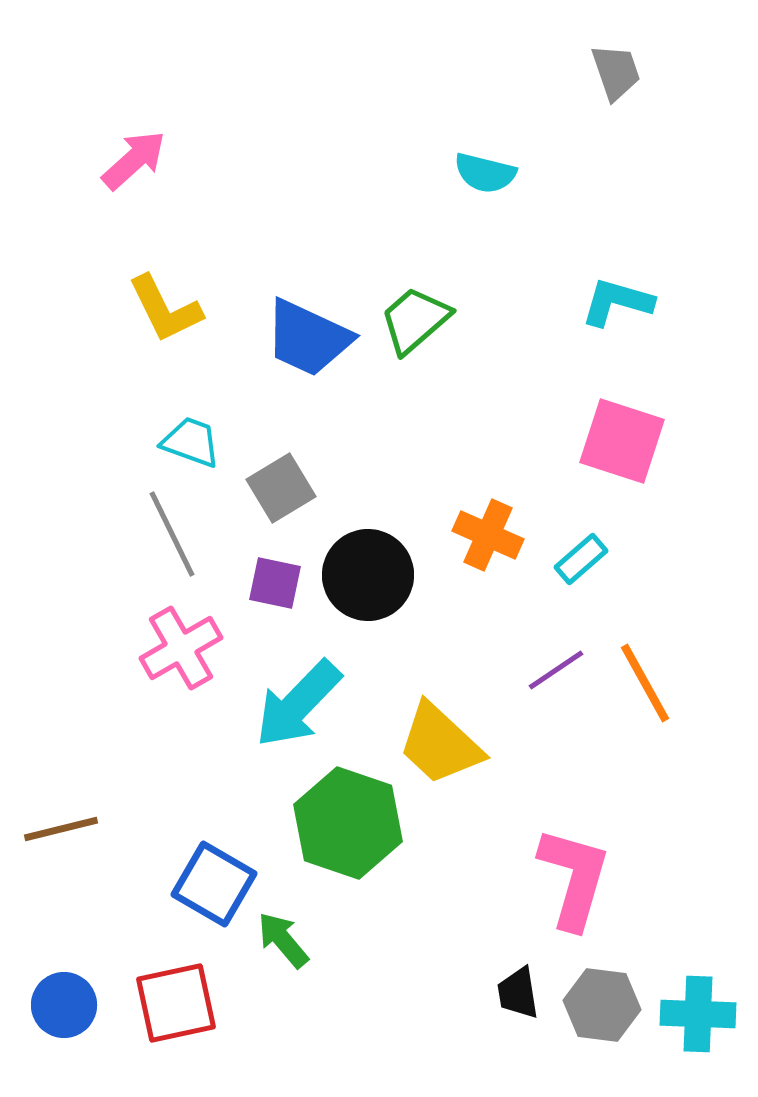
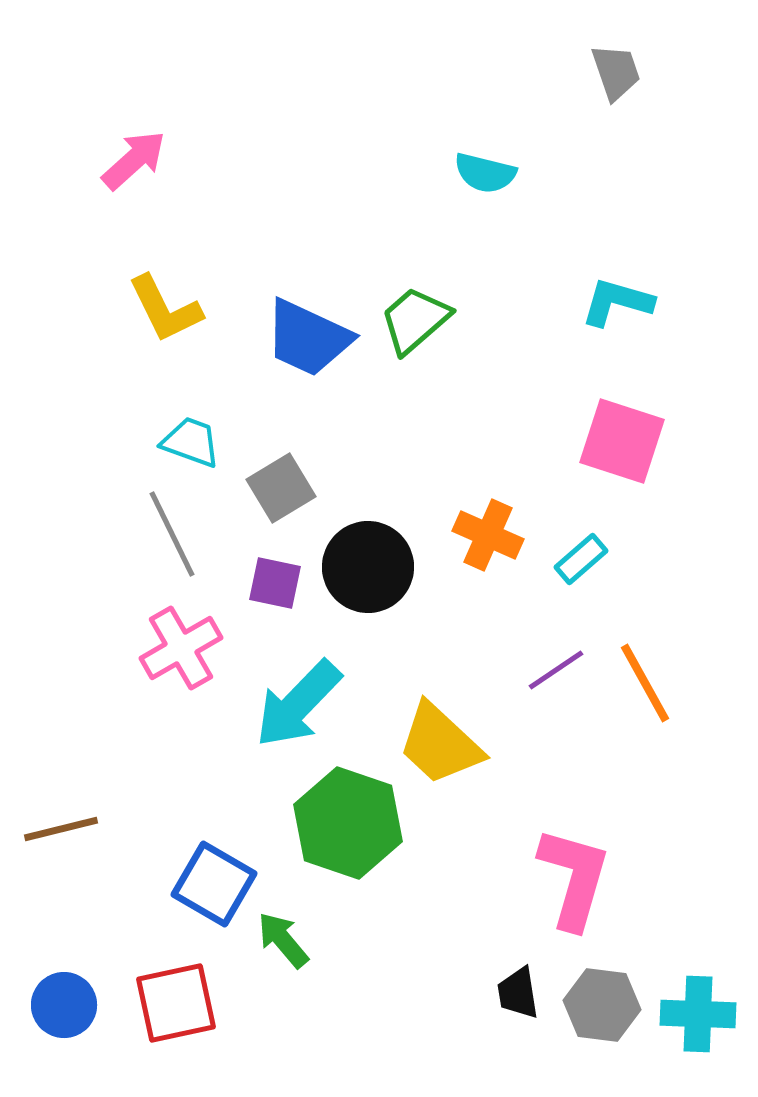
black circle: moved 8 px up
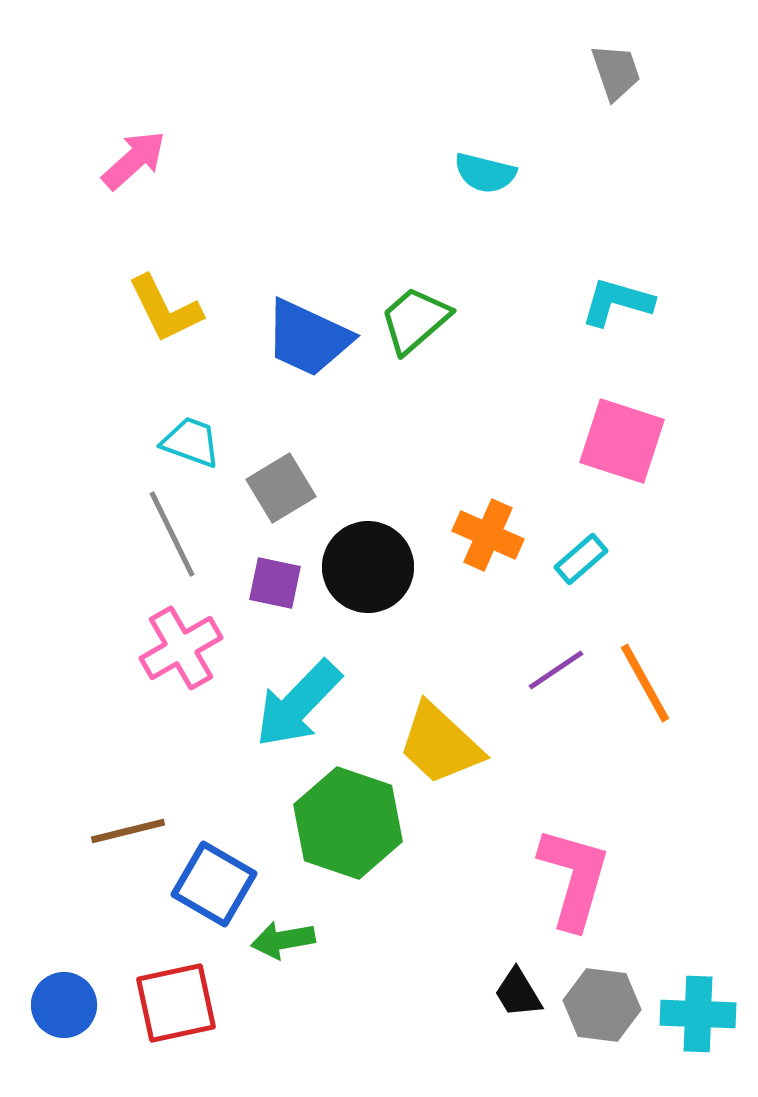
brown line: moved 67 px right, 2 px down
green arrow: rotated 60 degrees counterclockwise
black trapezoid: rotated 22 degrees counterclockwise
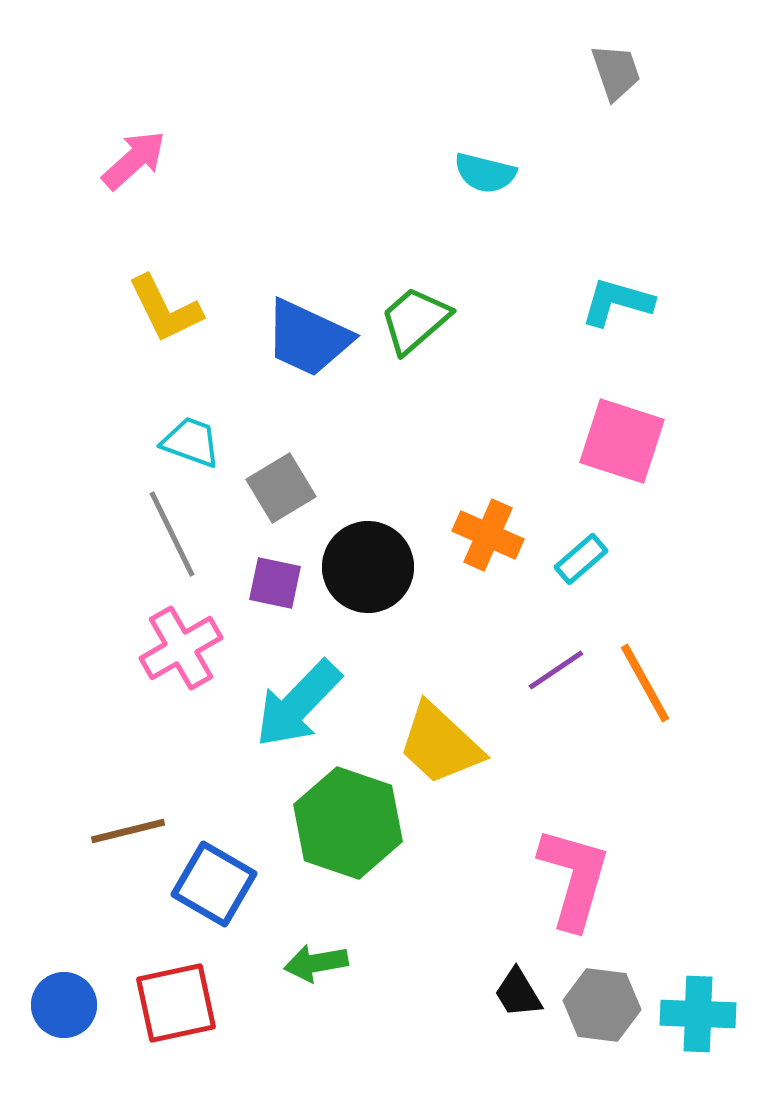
green arrow: moved 33 px right, 23 px down
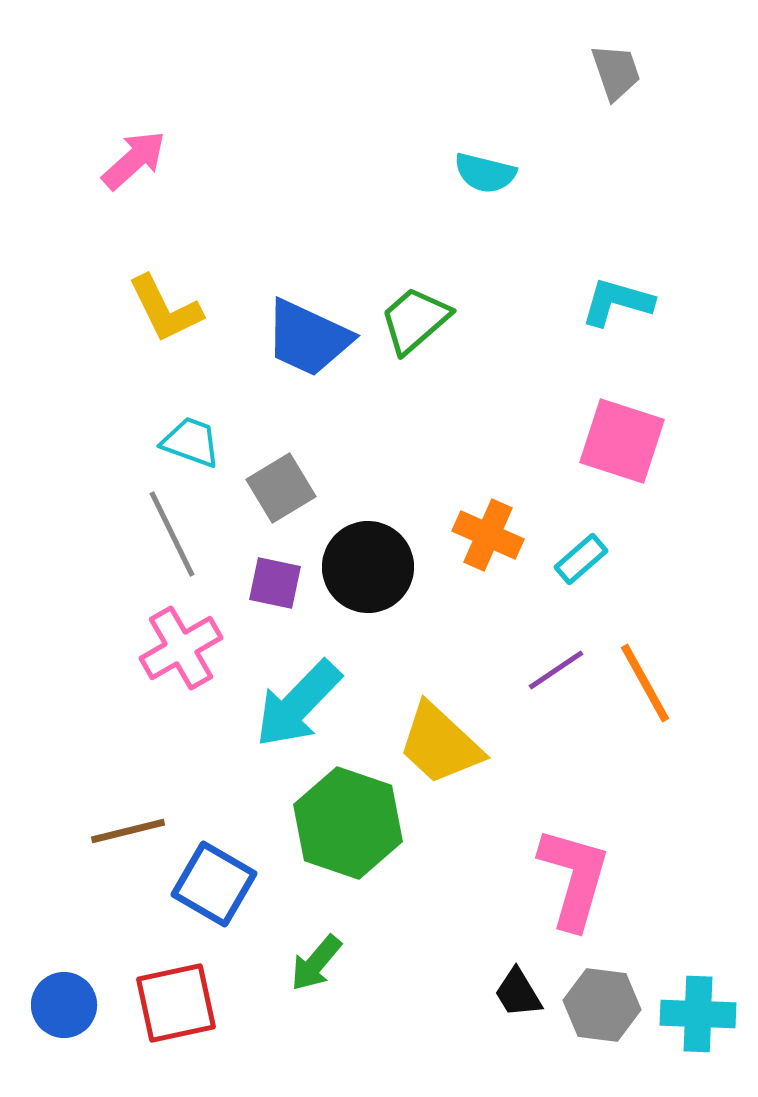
green arrow: rotated 40 degrees counterclockwise
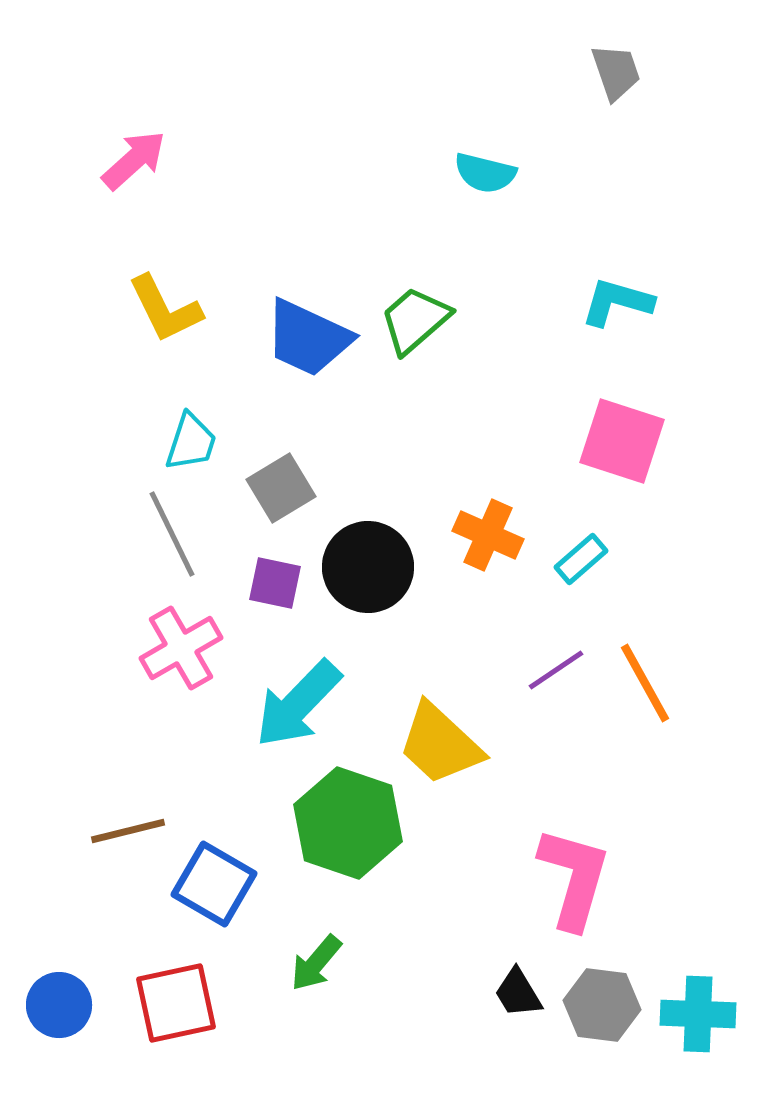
cyan trapezoid: rotated 88 degrees clockwise
blue circle: moved 5 px left
